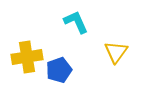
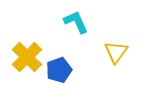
yellow cross: rotated 36 degrees counterclockwise
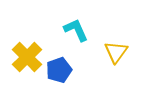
cyan L-shape: moved 8 px down
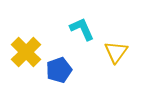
cyan L-shape: moved 6 px right, 1 px up
yellow cross: moved 1 px left, 5 px up
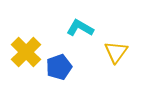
cyan L-shape: moved 2 px left, 1 px up; rotated 36 degrees counterclockwise
blue pentagon: moved 3 px up
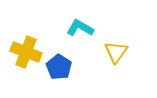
yellow cross: rotated 24 degrees counterclockwise
blue pentagon: rotated 20 degrees counterclockwise
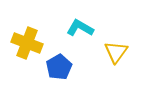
yellow cross: moved 1 px right, 9 px up
blue pentagon: rotated 10 degrees clockwise
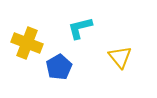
cyan L-shape: rotated 44 degrees counterclockwise
yellow triangle: moved 4 px right, 5 px down; rotated 15 degrees counterclockwise
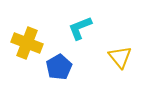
cyan L-shape: rotated 8 degrees counterclockwise
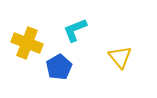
cyan L-shape: moved 5 px left, 2 px down
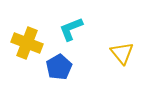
cyan L-shape: moved 4 px left, 1 px up
yellow triangle: moved 2 px right, 4 px up
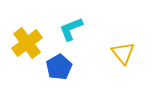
yellow cross: rotated 32 degrees clockwise
yellow triangle: moved 1 px right
